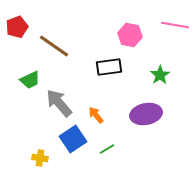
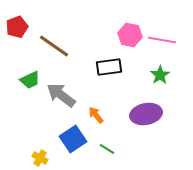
pink line: moved 13 px left, 15 px down
gray arrow: moved 2 px right, 8 px up; rotated 12 degrees counterclockwise
green line: rotated 63 degrees clockwise
yellow cross: rotated 21 degrees clockwise
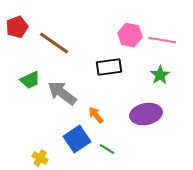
brown line: moved 3 px up
gray arrow: moved 1 px right, 2 px up
blue square: moved 4 px right
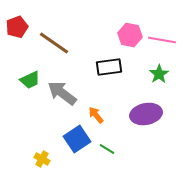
green star: moved 1 px left, 1 px up
yellow cross: moved 2 px right, 1 px down
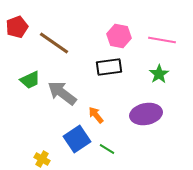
pink hexagon: moved 11 px left, 1 px down
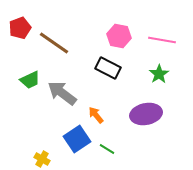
red pentagon: moved 3 px right, 1 px down
black rectangle: moved 1 px left, 1 px down; rotated 35 degrees clockwise
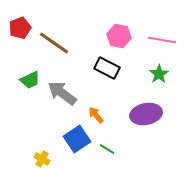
black rectangle: moved 1 px left
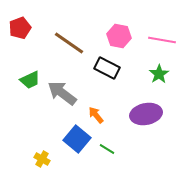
brown line: moved 15 px right
blue square: rotated 16 degrees counterclockwise
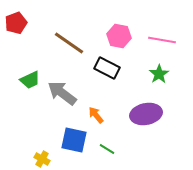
red pentagon: moved 4 px left, 5 px up
blue square: moved 3 px left, 1 px down; rotated 28 degrees counterclockwise
